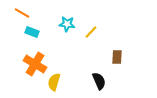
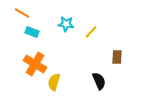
cyan star: moved 1 px left
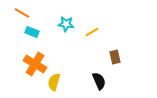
yellow line: moved 1 px right; rotated 16 degrees clockwise
brown rectangle: moved 2 px left; rotated 16 degrees counterclockwise
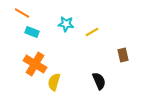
brown rectangle: moved 8 px right, 2 px up
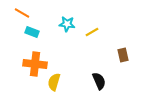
cyan star: moved 1 px right
orange cross: rotated 25 degrees counterclockwise
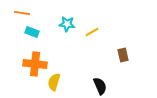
orange line: rotated 21 degrees counterclockwise
black semicircle: moved 1 px right, 5 px down
